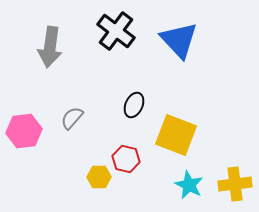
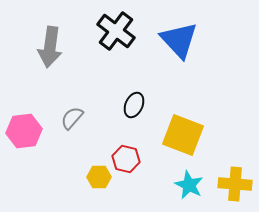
yellow square: moved 7 px right
yellow cross: rotated 12 degrees clockwise
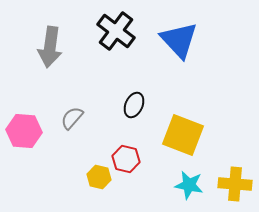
pink hexagon: rotated 12 degrees clockwise
yellow hexagon: rotated 15 degrees clockwise
cyan star: rotated 16 degrees counterclockwise
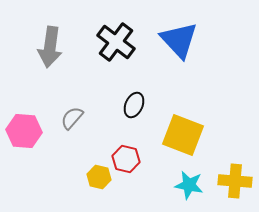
black cross: moved 11 px down
yellow cross: moved 3 px up
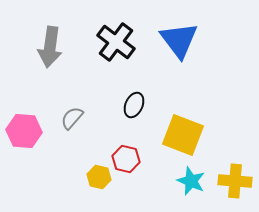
blue triangle: rotated 6 degrees clockwise
cyan star: moved 2 px right, 4 px up; rotated 12 degrees clockwise
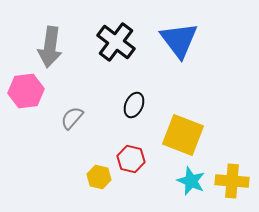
pink hexagon: moved 2 px right, 40 px up; rotated 12 degrees counterclockwise
red hexagon: moved 5 px right
yellow cross: moved 3 px left
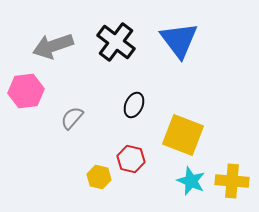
gray arrow: moved 3 px right, 1 px up; rotated 63 degrees clockwise
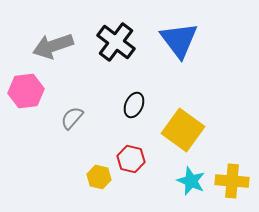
yellow square: moved 5 px up; rotated 15 degrees clockwise
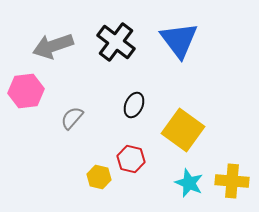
cyan star: moved 2 px left, 2 px down
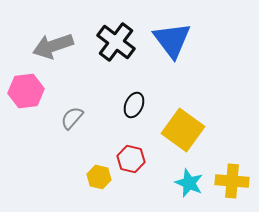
blue triangle: moved 7 px left
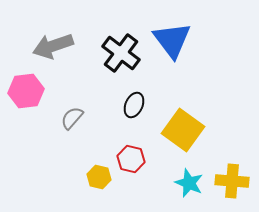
black cross: moved 5 px right, 11 px down
